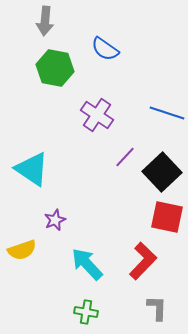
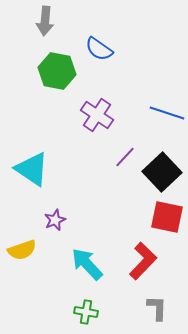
blue semicircle: moved 6 px left
green hexagon: moved 2 px right, 3 px down
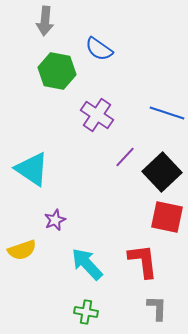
red L-shape: rotated 51 degrees counterclockwise
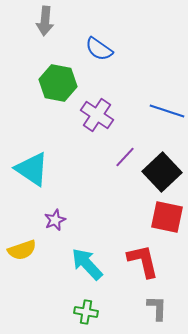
green hexagon: moved 1 px right, 12 px down
blue line: moved 2 px up
red L-shape: rotated 6 degrees counterclockwise
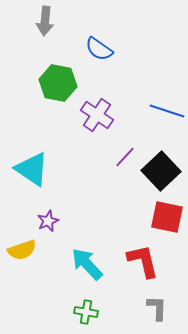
black square: moved 1 px left, 1 px up
purple star: moved 7 px left, 1 px down
